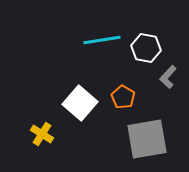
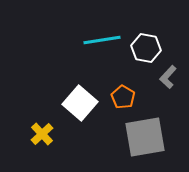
yellow cross: rotated 15 degrees clockwise
gray square: moved 2 px left, 2 px up
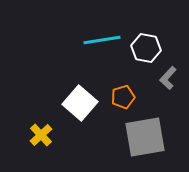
gray L-shape: moved 1 px down
orange pentagon: rotated 25 degrees clockwise
yellow cross: moved 1 px left, 1 px down
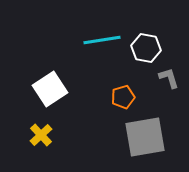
gray L-shape: moved 1 px right; rotated 120 degrees clockwise
white square: moved 30 px left, 14 px up; rotated 16 degrees clockwise
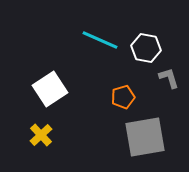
cyan line: moved 2 px left; rotated 33 degrees clockwise
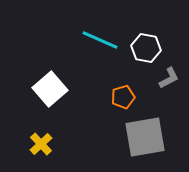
gray L-shape: rotated 80 degrees clockwise
white square: rotated 8 degrees counterclockwise
yellow cross: moved 9 px down
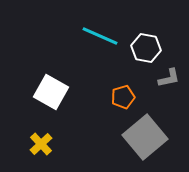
cyan line: moved 4 px up
gray L-shape: rotated 15 degrees clockwise
white square: moved 1 px right, 3 px down; rotated 20 degrees counterclockwise
gray square: rotated 30 degrees counterclockwise
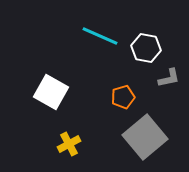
yellow cross: moved 28 px right; rotated 15 degrees clockwise
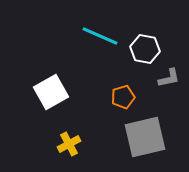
white hexagon: moved 1 px left, 1 px down
white square: rotated 32 degrees clockwise
gray square: rotated 27 degrees clockwise
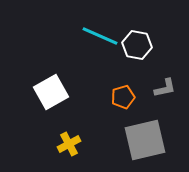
white hexagon: moved 8 px left, 4 px up
gray L-shape: moved 4 px left, 10 px down
gray square: moved 3 px down
